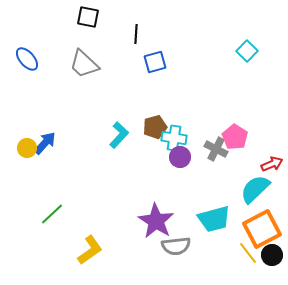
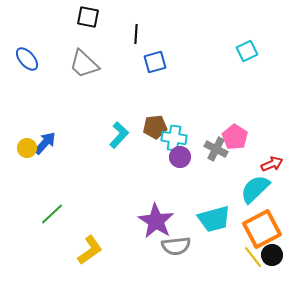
cyan square: rotated 20 degrees clockwise
brown pentagon: rotated 10 degrees clockwise
yellow line: moved 5 px right, 4 px down
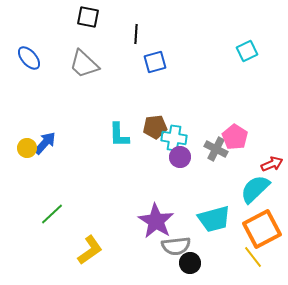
blue ellipse: moved 2 px right, 1 px up
cyan L-shape: rotated 136 degrees clockwise
black circle: moved 82 px left, 8 px down
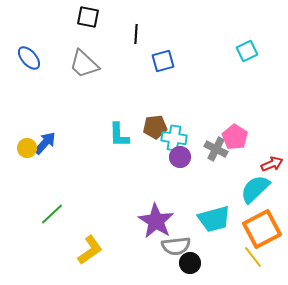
blue square: moved 8 px right, 1 px up
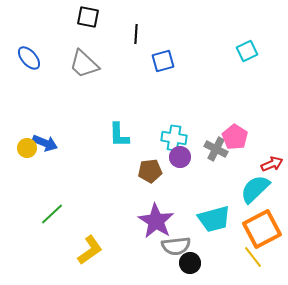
brown pentagon: moved 5 px left, 44 px down
blue arrow: rotated 70 degrees clockwise
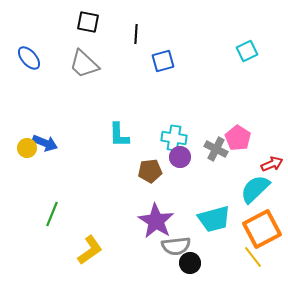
black square: moved 5 px down
pink pentagon: moved 3 px right, 1 px down
green line: rotated 25 degrees counterclockwise
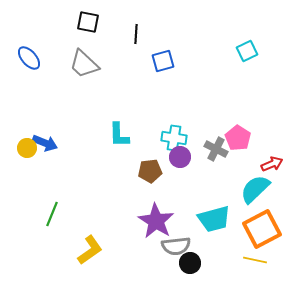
yellow line: moved 2 px right, 3 px down; rotated 40 degrees counterclockwise
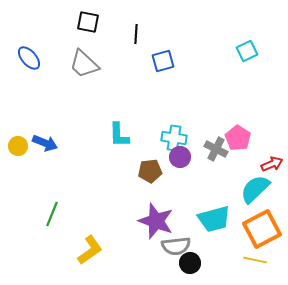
yellow circle: moved 9 px left, 2 px up
purple star: rotated 12 degrees counterclockwise
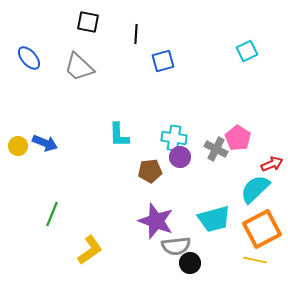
gray trapezoid: moved 5 px left, 3 px down
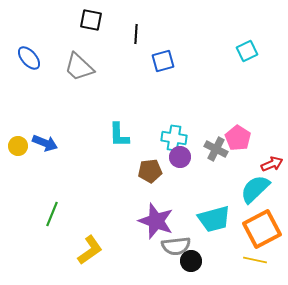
black square: moved 3 px right, 2 px up
black circle: moved 1 px right, 2 px up
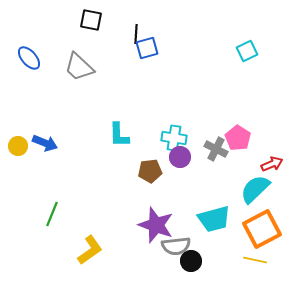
blue square: moved 16 px left, 13 px up
purple star: moved 4 px down
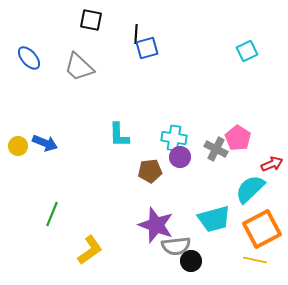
cyan semicircle: moved 5 px left
